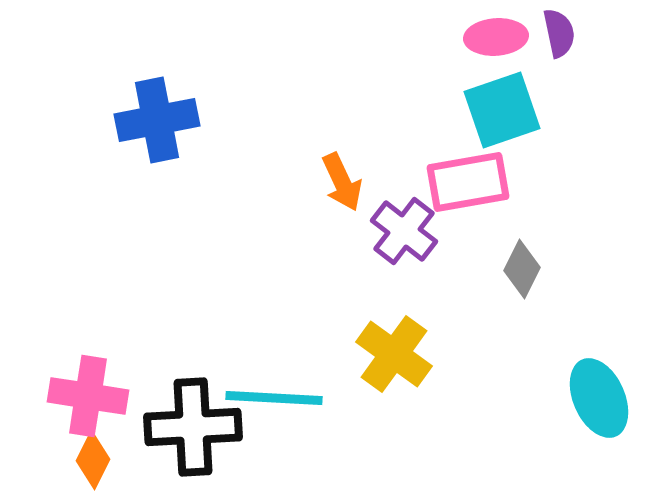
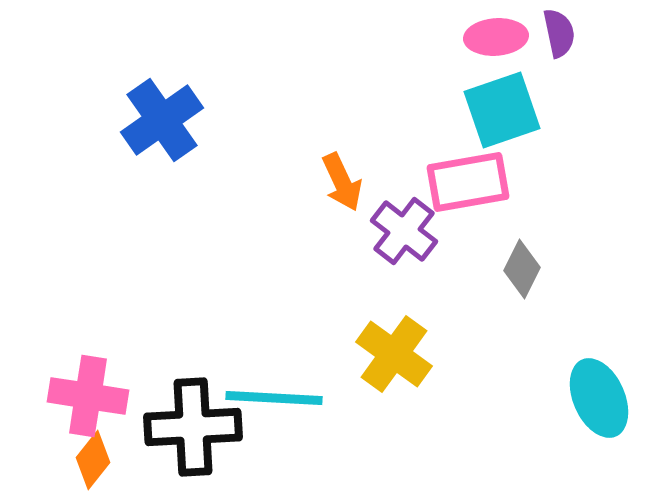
blue cross: moved 5 px right; rotated 24 degrees counterclockwise
orange diamond: rotated 12 degrees clockwise
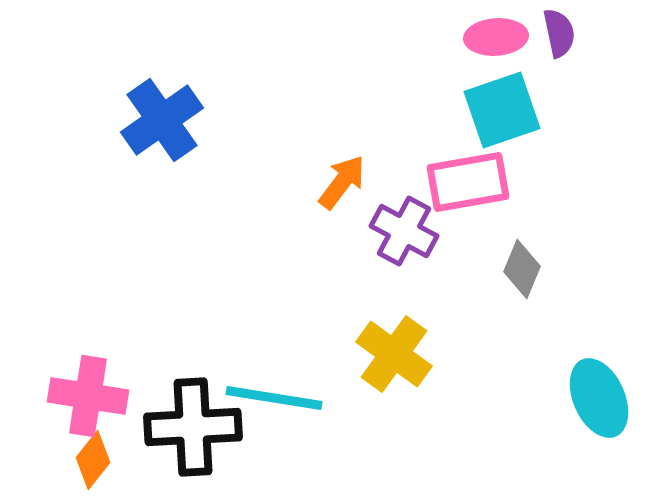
orange arrow: rotated 118 degrees counterclockwise
purple cross: rotated 10 degrees counterclockwise
gray diamond: rotated 4 degrees counterclockwise
cyan line: rotated 6 degrees clockwise
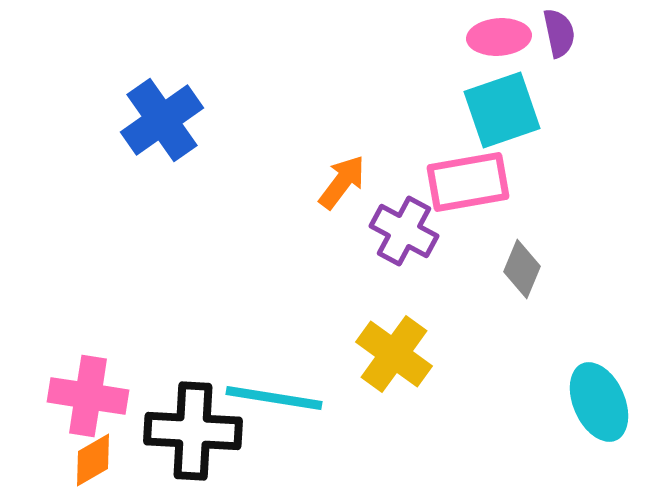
pink ellipse: moved 3 px right
cyan ellipse: moved 4 px down
black cross: moved 4 px down; rotated 6 degrees clockwise
orange diamond: rotated 22 degrees clockwise
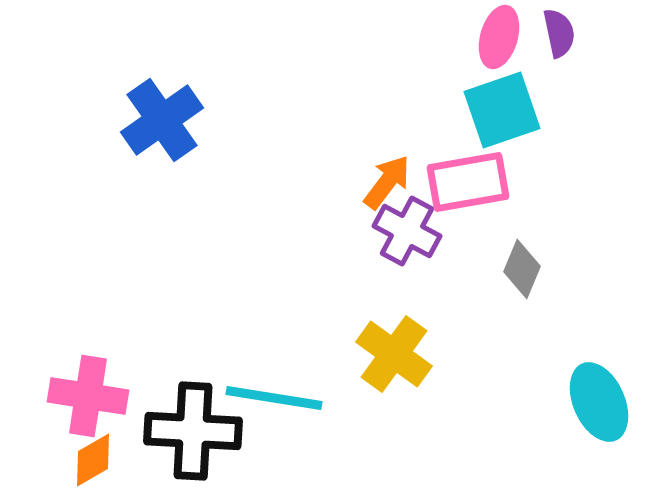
pink ellipse: rotated 70 degrees counterclockwise
orange arrow: moved 45 px right
purple cross: moved 3 px right
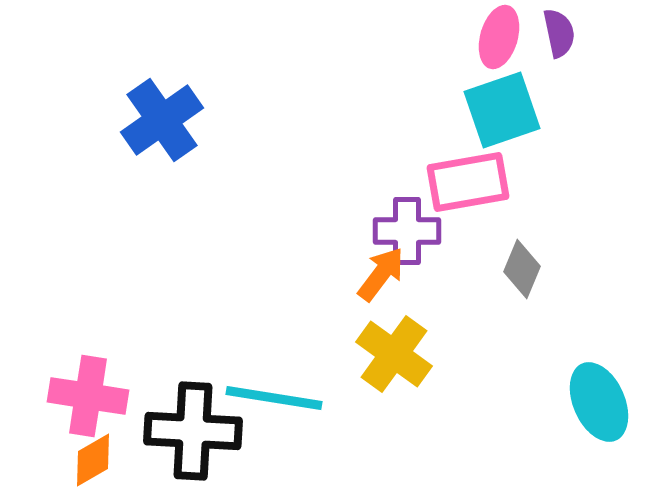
orange arrow: moved 6 px left, 92 px down
purple cross: rotated 28 degrees counterclockwise
